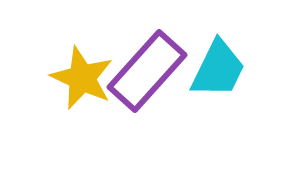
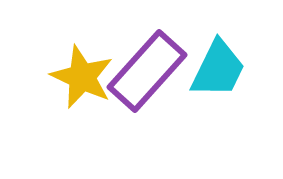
yellow star: moved 1 px up
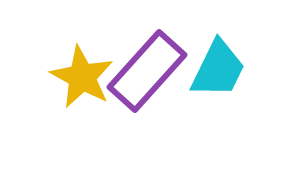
yellow star: rotated 4 degrees clockwise
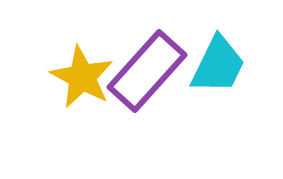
cyan trapezoid: moved 4 px up
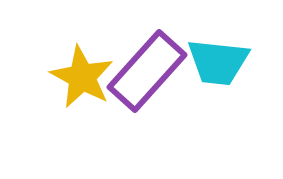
cyan trapezoid: moved 3 px up; rotated 70 degrees clockwise
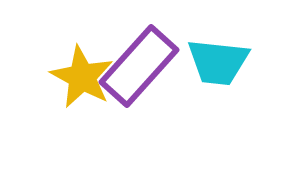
purple rectangle: moved 8 px left, 5 px up
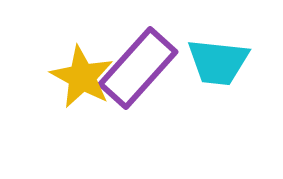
purple rectangle: moved 1 px left, 2 px down
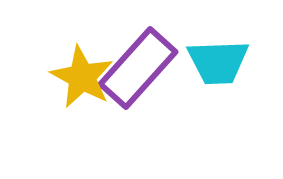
cyan trapezoid: rotated 8 degrees counterclockwise
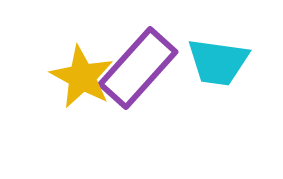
cyan trapezoid: rotated 10 degrees clockwise
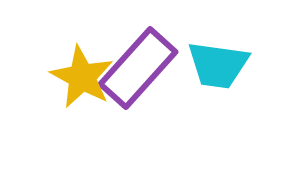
cyan trapezoid: moved 3 px down
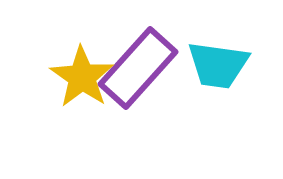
yellow star: rotated 6 degrees clockwise
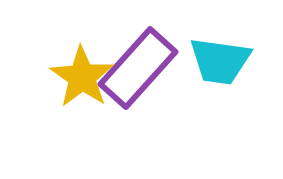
cyan trapezoid: moved 2 px right, 4 px up
